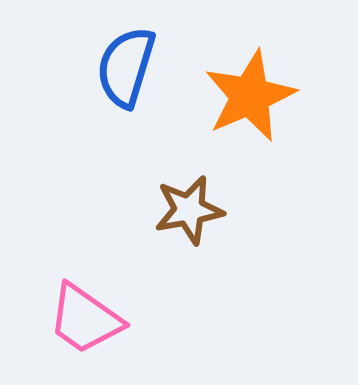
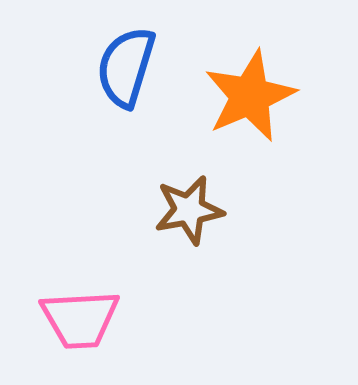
pink trapezoid: moved 5 px left; rotated 38 degrees counterclockwise
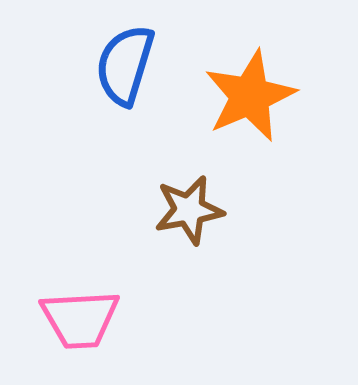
blue semicircle: moved 1 px left, 2 px up
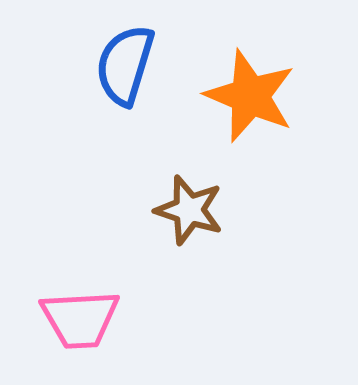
orange star: rotated 26 degrees counterclockwise
brown star: rotated 28 degrees clockwise
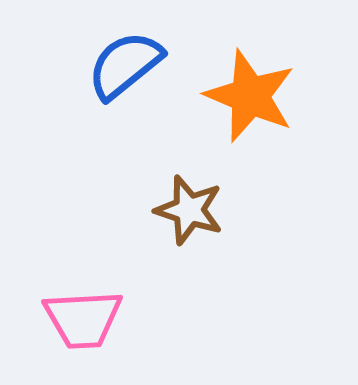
blue semicircle: rotated 34 degrees clockwise
pink trapezoid: moved 3 px right
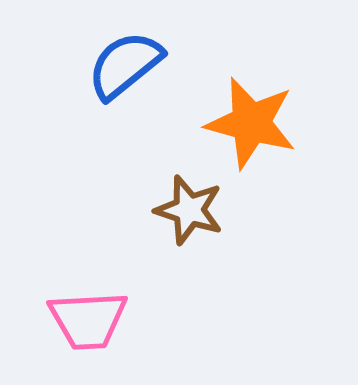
orange star: moved 1 px right, 27 px down; rotated 8 degrees counterclockwise
pink trapezoid: moved 5 px right, 1 px down
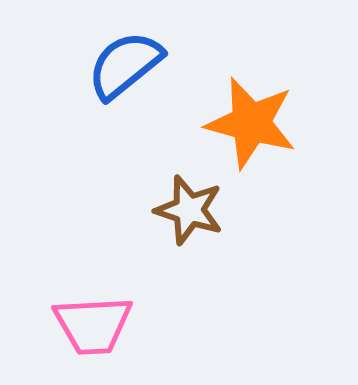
pink trapezoid: moved 5 px right, 5 px down
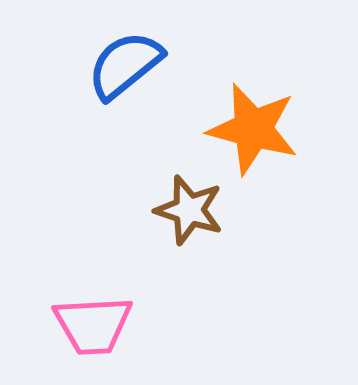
orange star: moved 2 px right, 6 px down
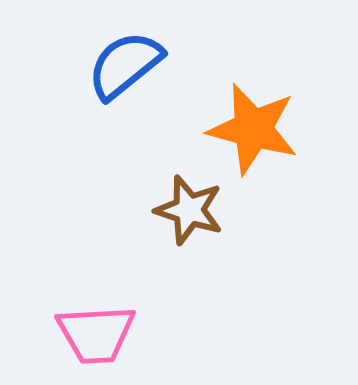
pink trapezoid: moved 3 px right, 9 px down
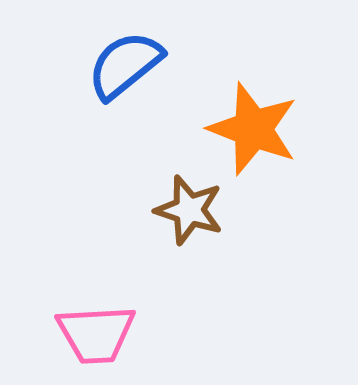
orange star: rotated 6 degrees clockwise
